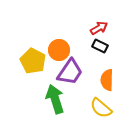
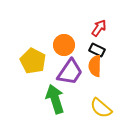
red arrow: rotated 24 degrees counterclockwise
black rectangle: moved 3 px left, 4 px down
orange circle: moved 5 px right, 5 px up
orange semicircle: moved 12 px left, 14 px up
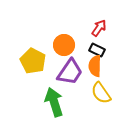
green arrow: moved 1 px left, 3 px down
yellow semicircle: moved 15 px up; rotated 15 degrees clockwise
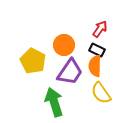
red arrow: moved 1 px right, 1 px down
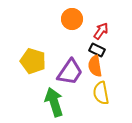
red arrow: moved 1 px right, 2 px down
orange circle: moved 8 px right, 26 px up
yellow pentagon: rotated 10 degrees counterclockwise
orange semicircle: rotated 10 degrees counterclockwise
yellow semicircle: rotated 25 degrees clockwise
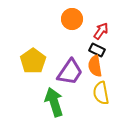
yellow pentagon: rotated 20 degrees clockwise
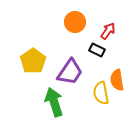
orange circle: moved 3 px right, 3 px down
red arrow: moved 7 px right
orange semicircle: moved 22 px right, 14 px down
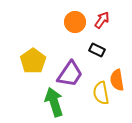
red arrow: moved 6 px left, 11 px up
purple trapezoid: moved 2 px down
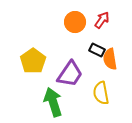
orange semicircle: moved 7 px left, 21 px up
green arrow: moved 1 px left
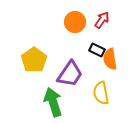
yellow pentagon: moved 1 px right, 1 px up
